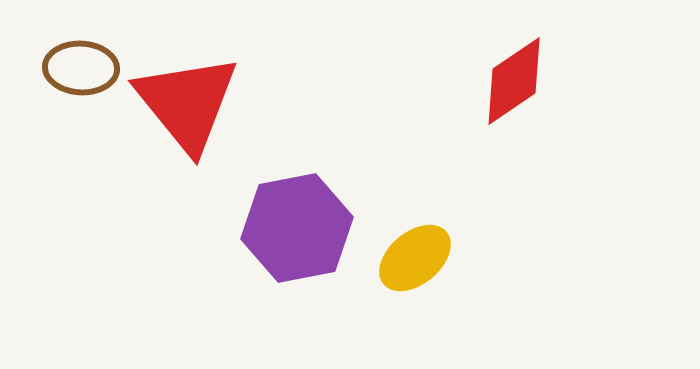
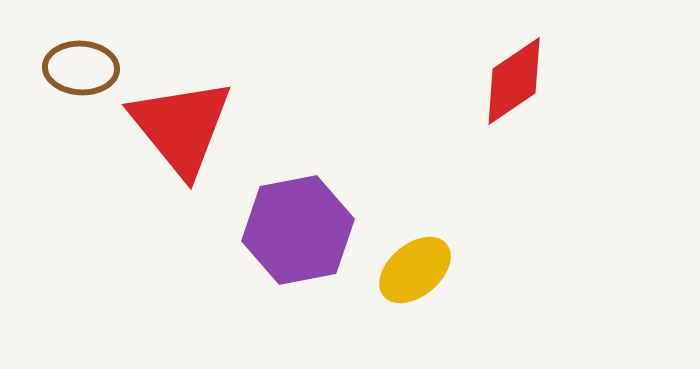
red triangle: moved 6 px left, 24 px down
purple hexagon: moved 1 px right, 2 px down
yellow ellipse: moved 12 px down
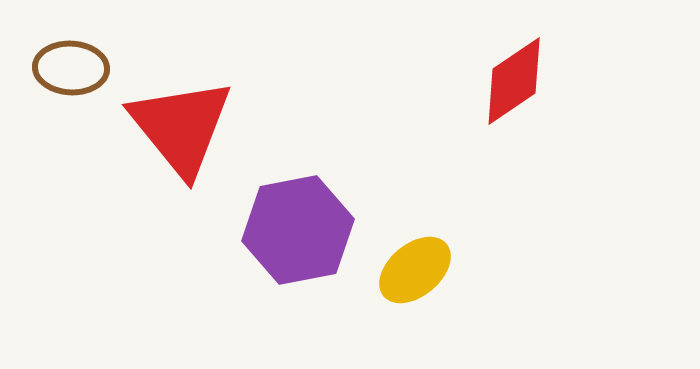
brown ellipse: moved 10 px left
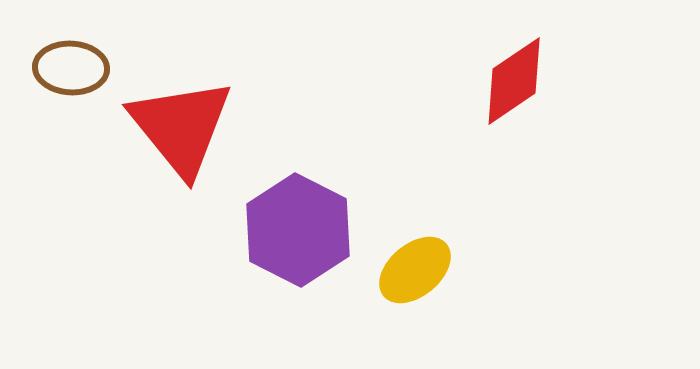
purple hexagon: rotated 22 degrees counterclockwise
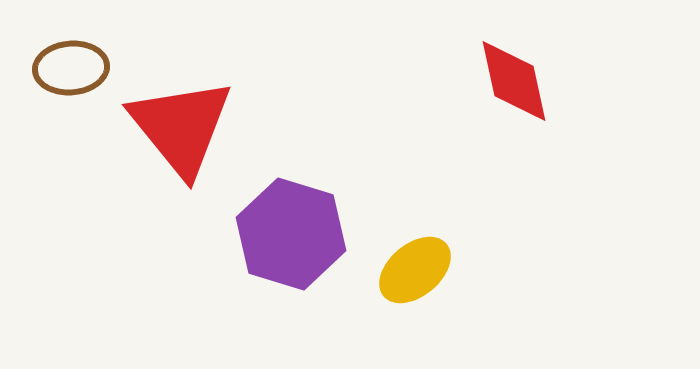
brown ellipse: rotated 8 degrees counterclockwise
red diamond: rotated 68 degrees counterclockwise
purple hexagon: moved 7 px left, 4 px down; rotated 10 degrees counterclockwise
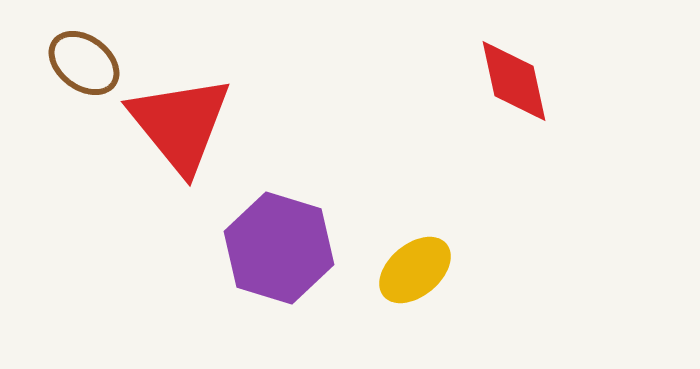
brown ellipse: moved 13 px right, 5 px up; rotated 42 degrees clockwise
red triangle: moved 1 px left, 3 px up
purple hexagon: moved 12 px left, 14 px down
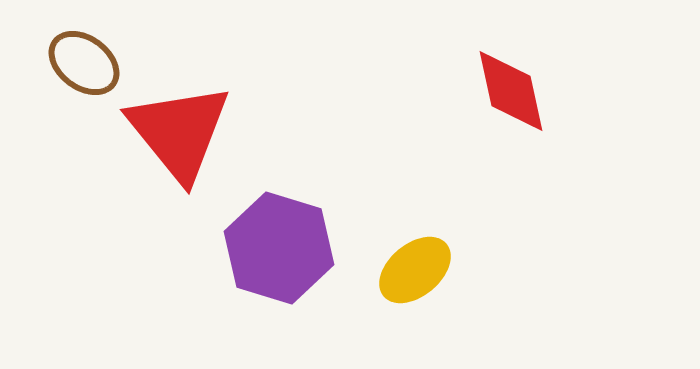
red diamond: moved 3 px left, 10 px down
red triangle: moved 1 px left, 8 px down
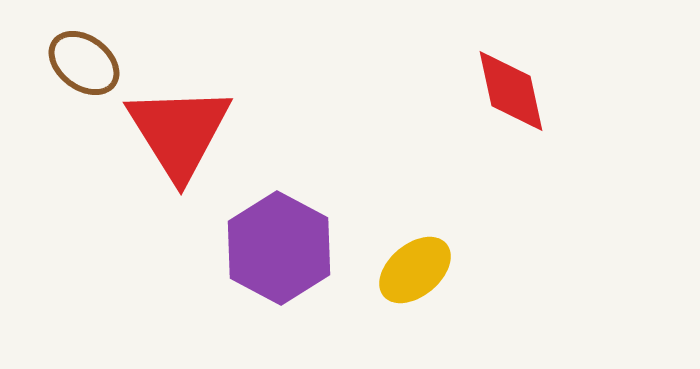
red triangle: rotated 7 degrees clockwise
purple hexagon: rotated 11 degrees clockwise
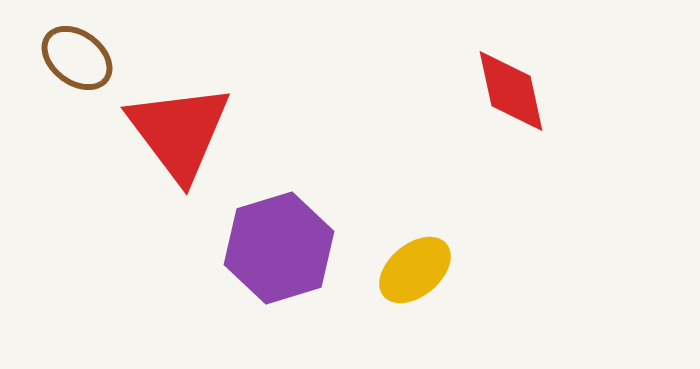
brown ellipse: moved 7 px left, 5 px up
red triangle: rotated 5 degrees counterclockwise
purple hexagon: rotated 15 degrees clockwise
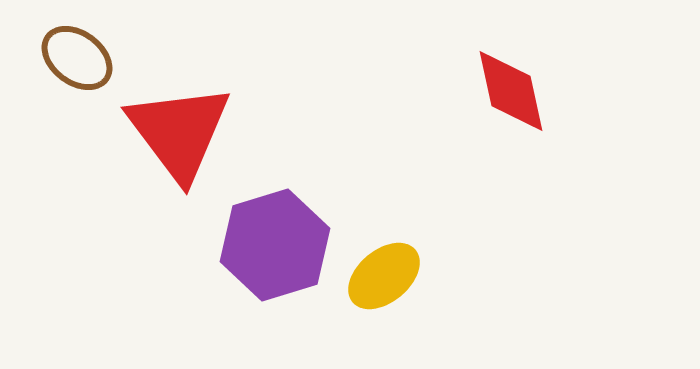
purple hexagon: moved 4 px left, 3 px up
yellow ellipse: moved 31 px left, 6 px down
